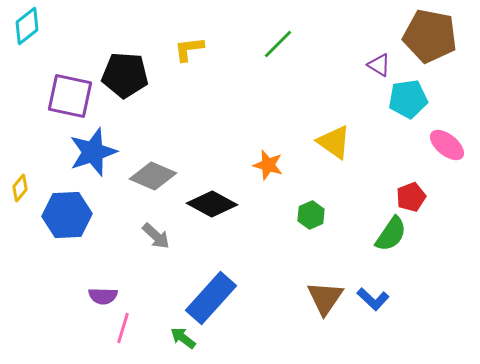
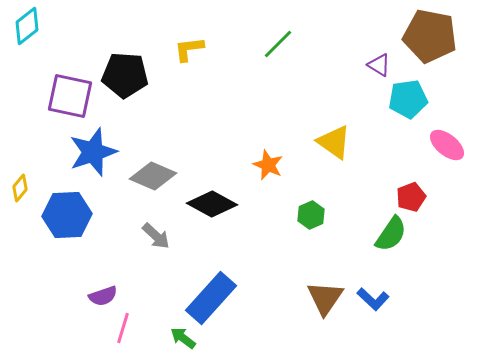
orange star: rotated 8 degrees clockwise
purple semicircle: rotated 20 degrees counterclockwise
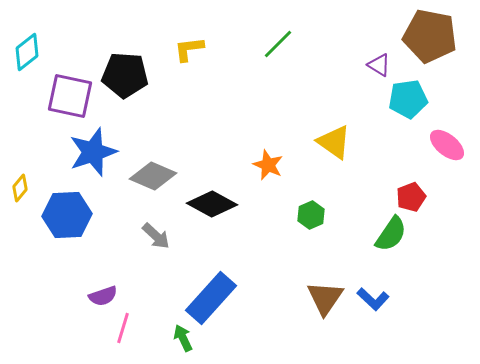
cyan diamond: moved 26 px down
green arrow: rotated 28 degrees clockwise
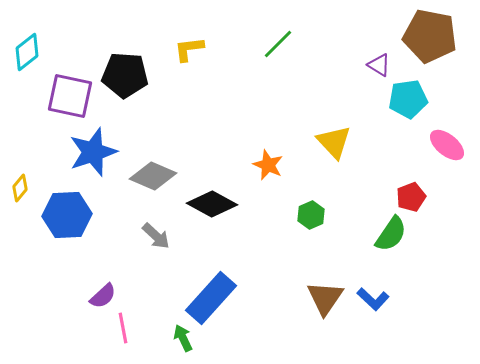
yellow triangle: rotated 12 degrees clockwise
purple semicircle: rotated 24 degrees counterclockwise
pink line: rotated 28 degrees counterclockwise
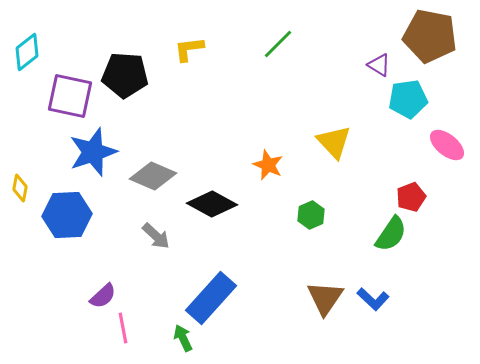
yellow diamond: rotated 28 degrees counterclockwise
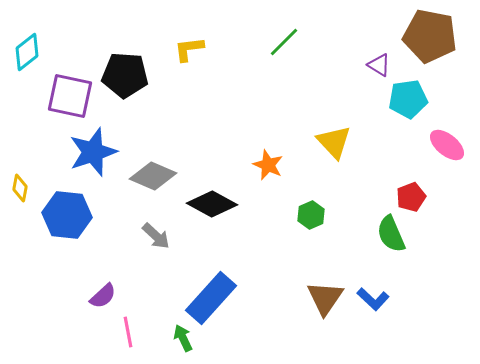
green line: moved 6 px right, 2 px up
blue hexagon: rotated 9 degrees clockwise
green semicircle: rotated 123 degrees clockwise
pink line: moved 5 px right, 4 px down
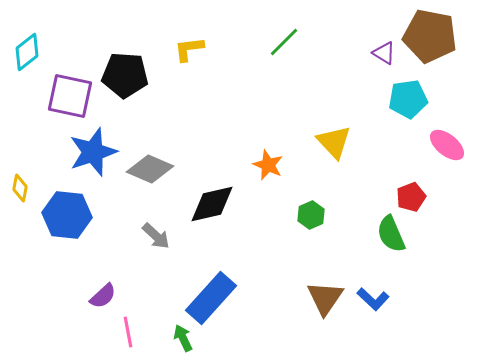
purple triangle: moved 5 px right, 12 px up
gray diamond: moved 3 px left, 7 px up
black diamond: rotated 42 degrees counterclockwise
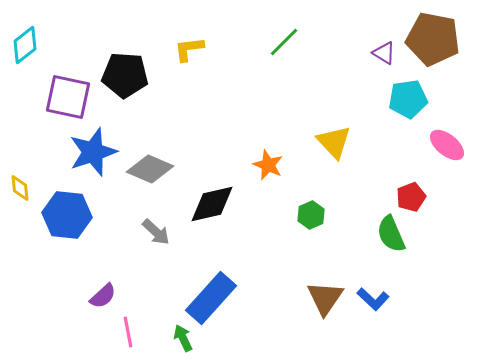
brown pentagon: moved 3 px right, 3 px down
cyan diamond: moved 2 px left, 7 px up
purple square: moved 2 px left, 1 px down
yellow diamond: rotated 16 degrees counterclockwise
gray arrow: moved 4 px up
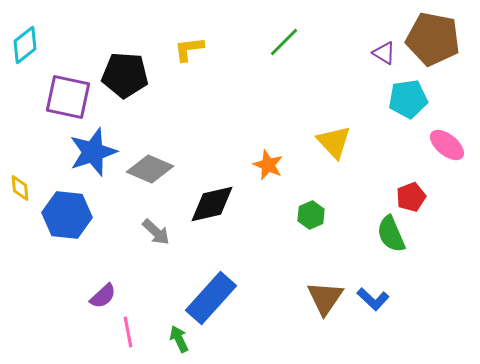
green arrow: moved 4 px left, 1 px down
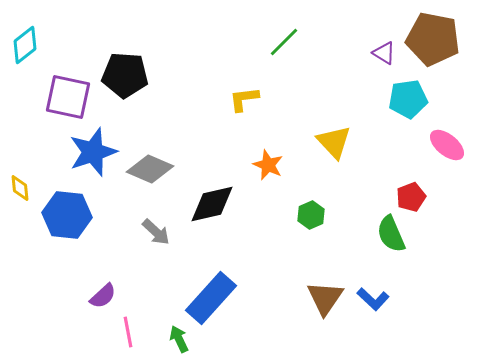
yellow L-shape: moved 55 px right, 50 px down
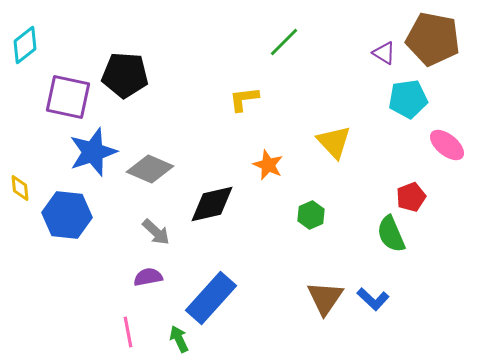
purple semicircle: moved 45 px right, 19 px up; rotated 148 degrees counterclockwise
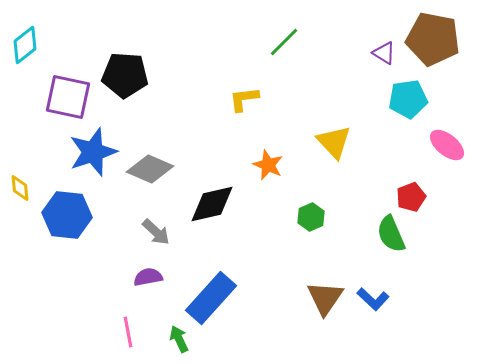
green hexagon: moved 2 px down
